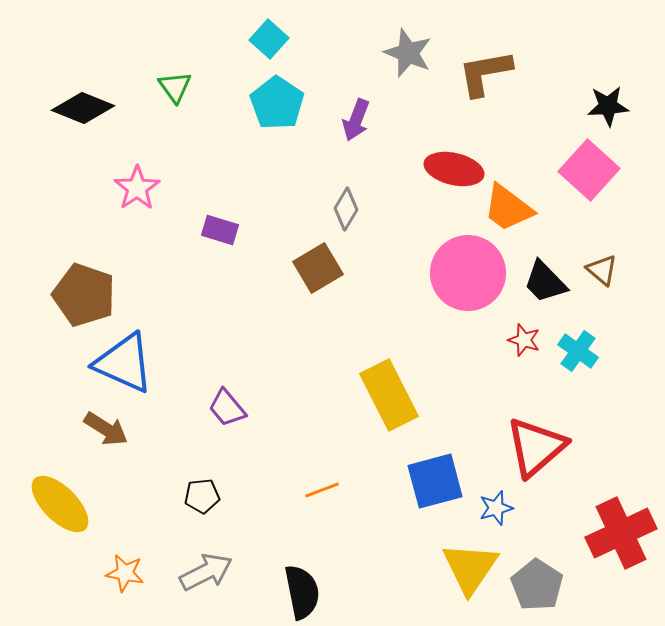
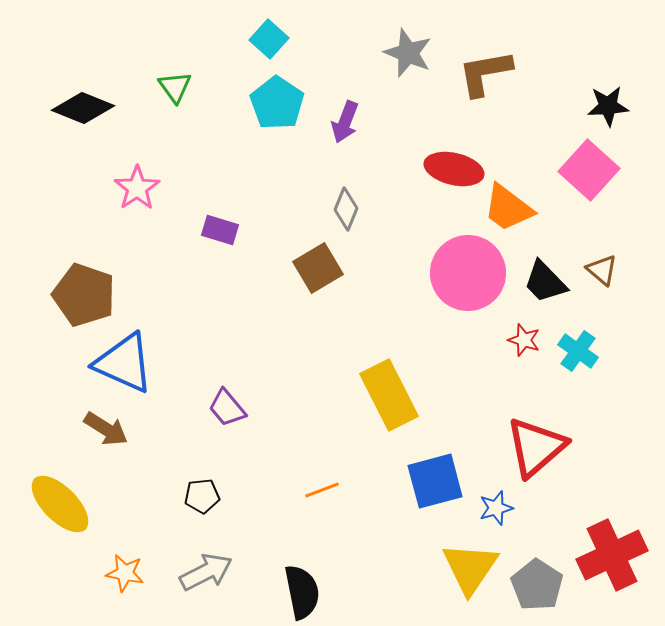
purple arrow: moved 11 px left, 2 px down
gray diamond: rotated 9 degrees counterclockwise
red cross: moved 9 px left, 22 px down
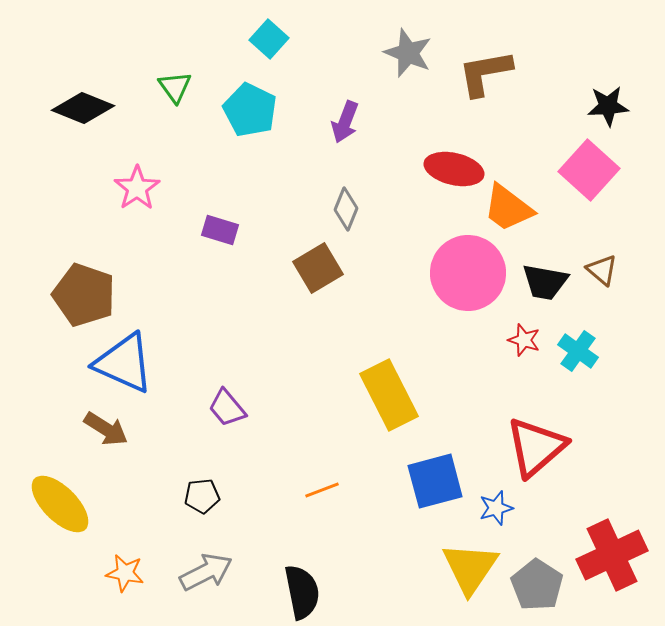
cyan pentagon: moved 27 px left, 7 px down; rotated 8 degrees counterclockwise
black trapezoid: rotated 36 degrees counterclockwise
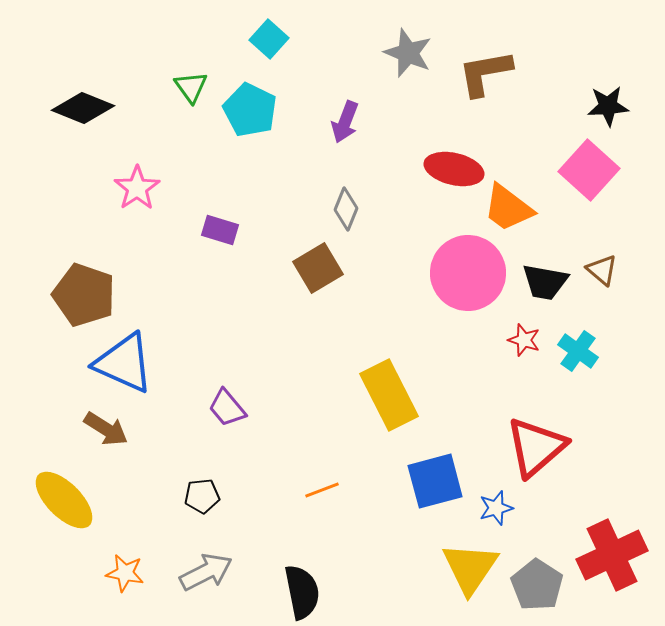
green triangle: moved 16 px right
yellow ellipse: moved 4 px right, 4 px up
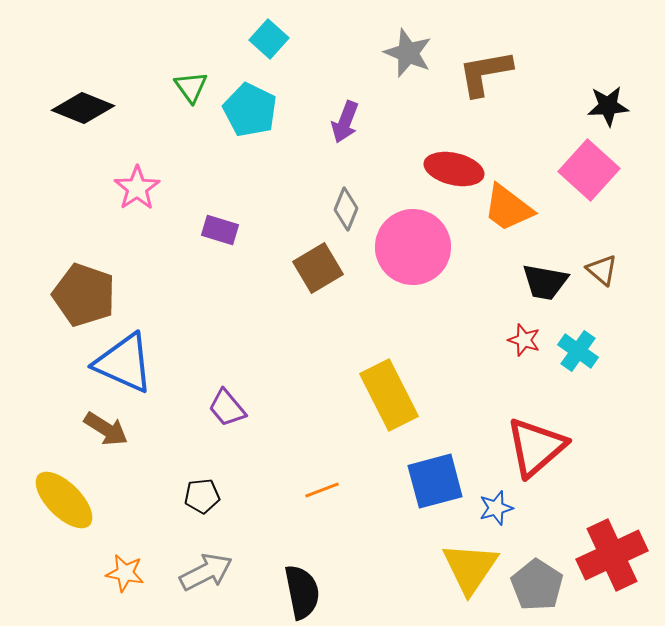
pink circle: moved 55 px left, 26 px up
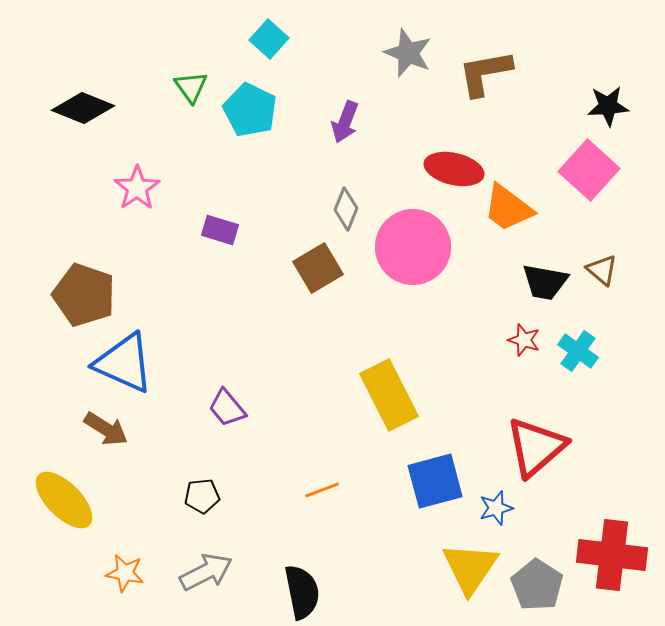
red cross: rotated 32 degrees clockwise
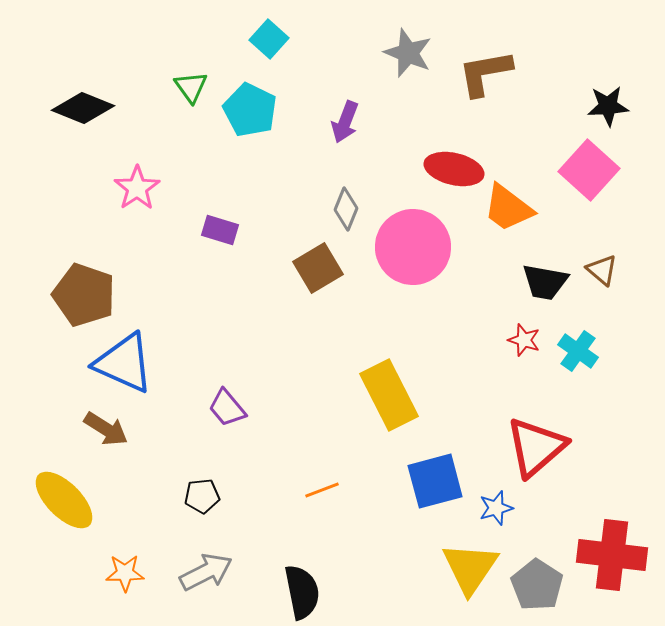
orange star: rotated 12 degrees counterclockwise
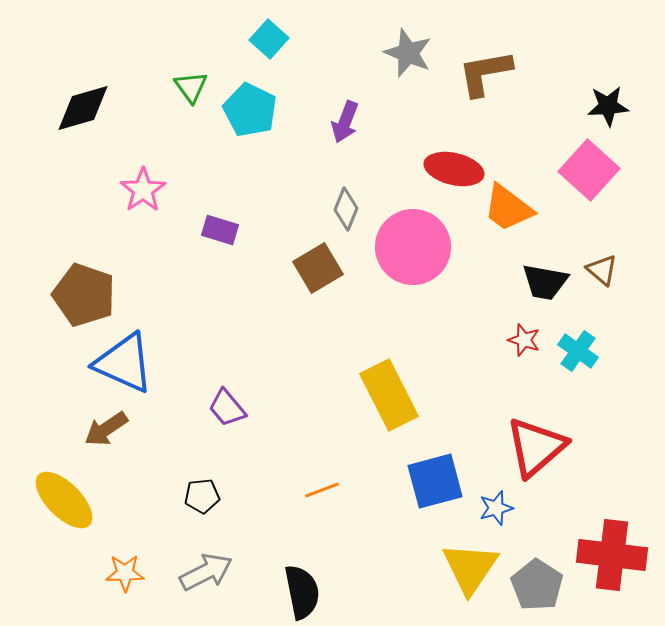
black diamond: rotated 38 degrees counterclockwise
pink star: moved 6 px right, 2 px down
brown arrow: rotated 114 degrees clockwise
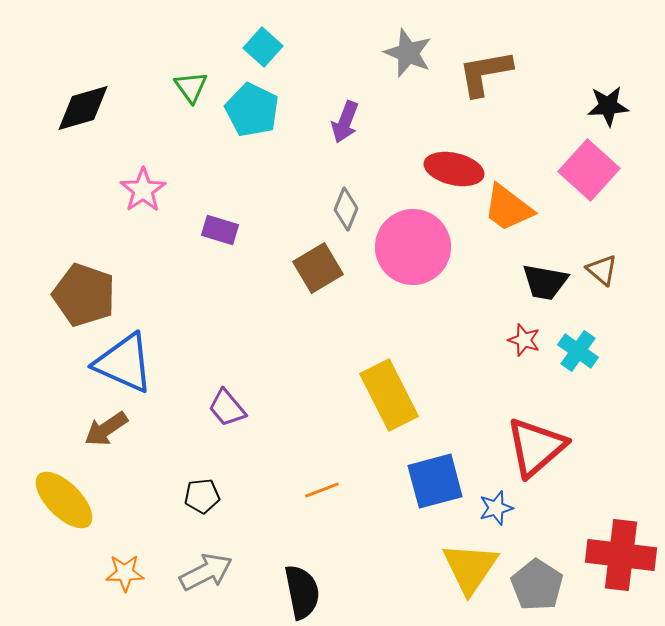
cyan square: moved 6 px left, 8 px down
cyan pentagon: moved 2 px right
red cross: moved 9 px right
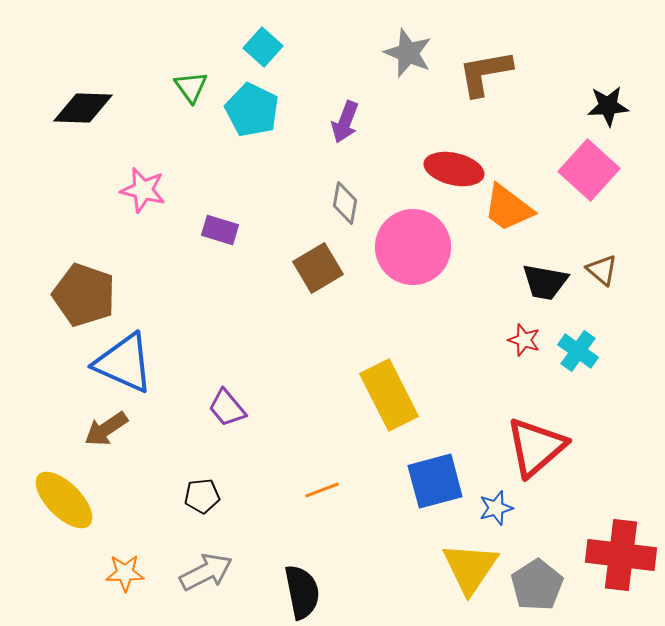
black diamond: rotated 18 degrees clockwise
pink star: rotated 24 degrees counterclockwise
gray diamond: moved 1 px left, 6 px up; rotated 12 degrees counterclockwise
gray pentagon: rotated 6 degrees clockwise
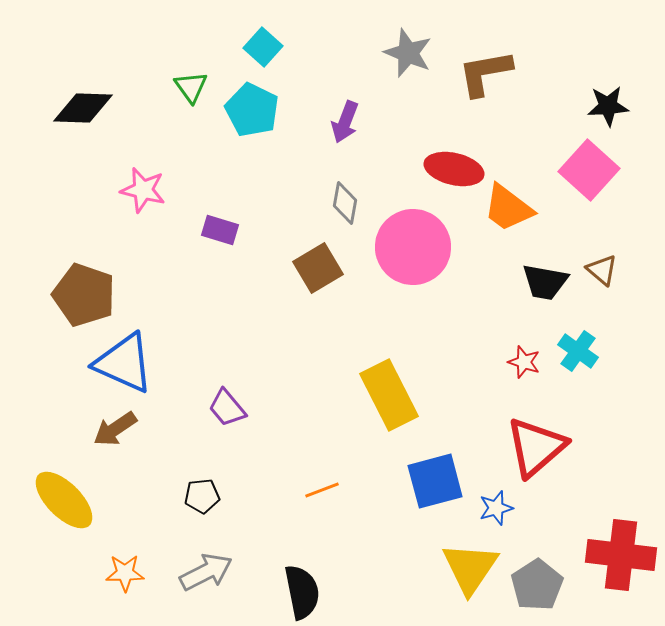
red star: moved 22 px down
brown arrow: moved 9 px right
